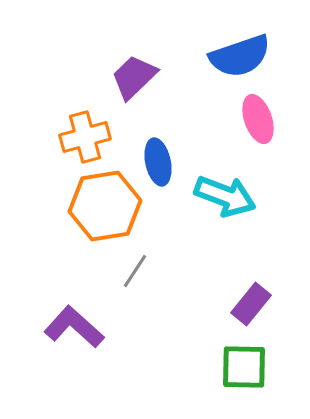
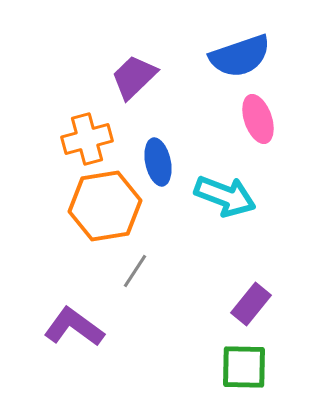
orange cross: moved 2 px right, 2 px down
purple L-shape: rotated 6 degrees counterclockwise
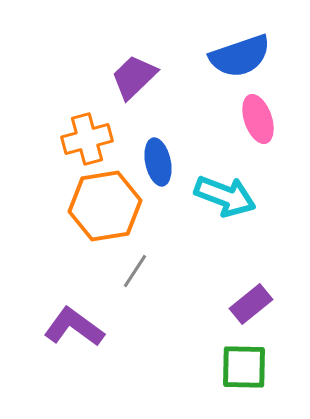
purple rectangle: rotated 12 degrees clockwise
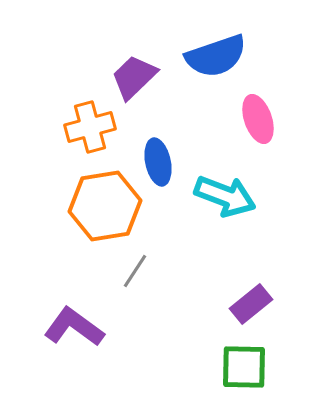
blue semicircle: moved 24 px left
orange cross: moved 3 px right, 12 px up
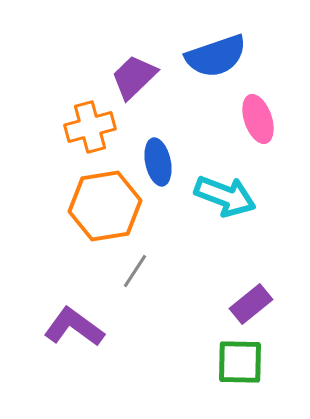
green square: moved 4 px left, 5 px up
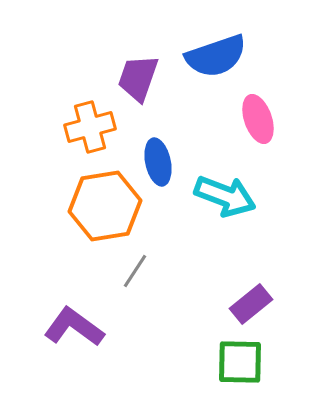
purple trapezoid: moved 4 px right, 1 px down; rotated 27 degrees counterclockwise
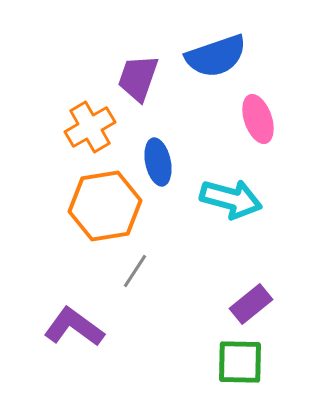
orange cross: rotated 15 degrees counterclockwise
cyan arrow: moved 6 px right, 3 px down; rotated 6 degrees counterclockwise
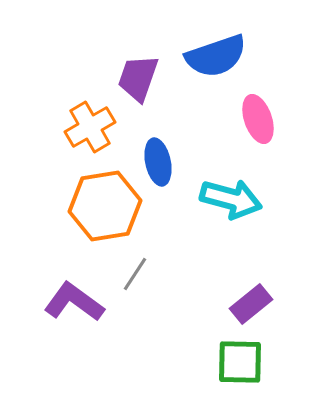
gray line: moved 3 px down
purple L-shape: moved 25 px up
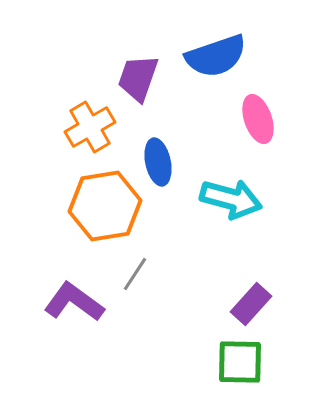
purple rectangle: rotated 9 degrees counterclockwise
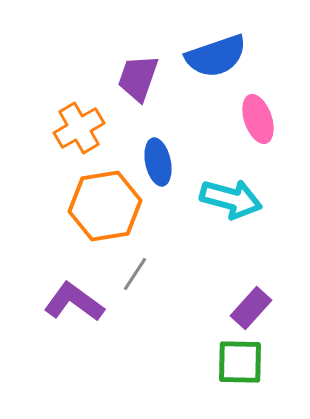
orange cross: moved 11 px left, 1 px down
purple rectangle: moved 4 px down
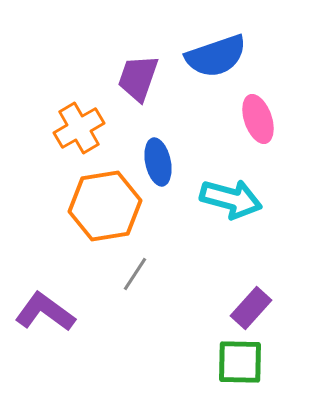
purple L-shape: moved 29 px left, 10 px down
